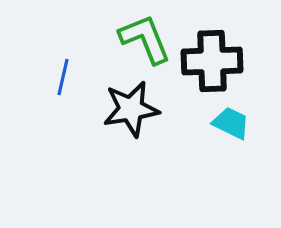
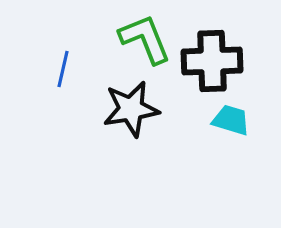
blue line: moved 8 px up
cyan trapezoid: moved 3 px up; rotated 9 degrees counterclockwise
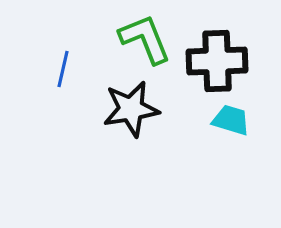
black cross: moved 5 px right
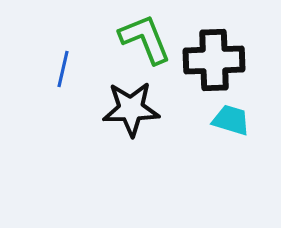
black cross: moved 3 px left, 1 px up
black star: rotated 8 degrees clockwise
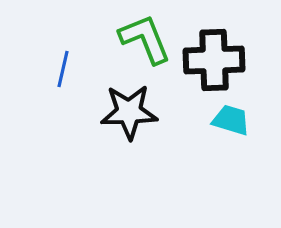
black star: moved 2 px left, 3 px down
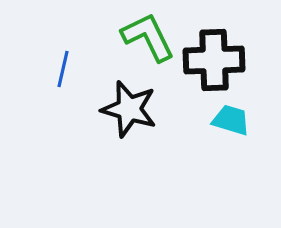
green L-shape: moved 3 px right, 2 px up; rotated 4 degrees counterclockwise
black star: moved 3 px up; rotated 18 degrees clockwise
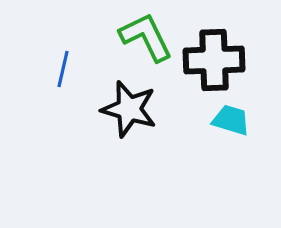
green L-shape: moved 2 px left
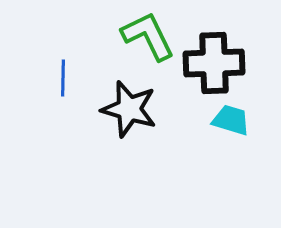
green L-shape: moved 2 px right, 1 px up
black cross: moved 3 px down
blue line: moved 9 px down; rotated 12 degrees counterclockwise
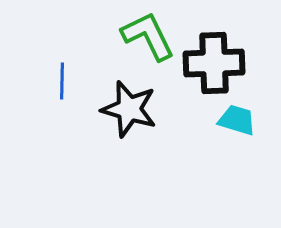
blue line: moved 1 px left, 3 px down
cyan trapezoid: moved 6 px right
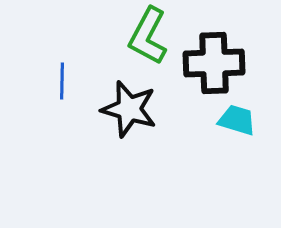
green L-shape: rotated 126 degrees counterclockwise
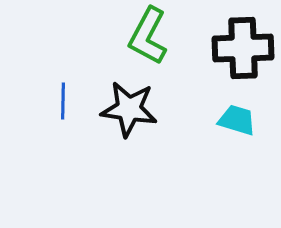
black cross: moved 29 px right, 15 px up
blue line: moved 1 px right, 20 px down
black star: rotated 8 degrees counterclockwise
